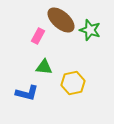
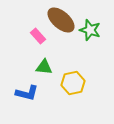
pink rectangle: rotated 70 degrees counterclockwise
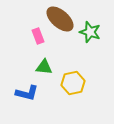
brown ellipse: moved 1 px left, 1 px up
green star: moved 2 px down
pink rectangle: rotated 21 degrees clockwise
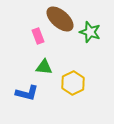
yellow hexagon: rotated 15 degrees counterclockwise
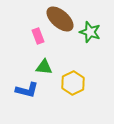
blue L-shape: moved 3 px up
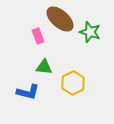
blue L-shape: moved 1 px right, 2 px down
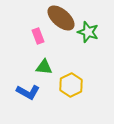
brown ellipse: moved 1 px right, 1 px up
green star: moved 2 px left
yellow hexagon: moved 2 px left, 2 px down
blue L-shape: rotated 15 degrees clockwise
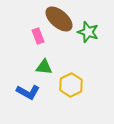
brown ellipse: moved 2 px left, 1 px down
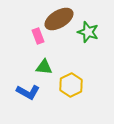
brown ellipse: rotated 72 degrees counterclockwise
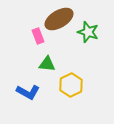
green triangle: moved 3 px right, 3 px up
